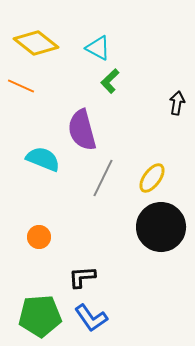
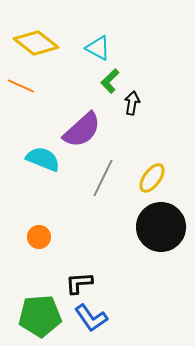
black arrow: moved 45 px left
purple semicircle: rotated 117 degrees counterclockwise
black L-shape: moved 3 px left, 6 px down
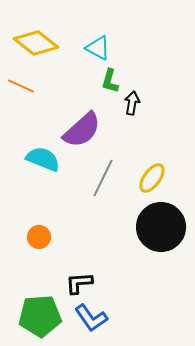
green L-shape: rotated 30 degrees counterclockwise
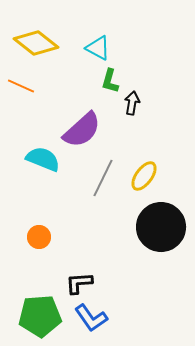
yellow ellipse: moved 8 px left, 2 px up
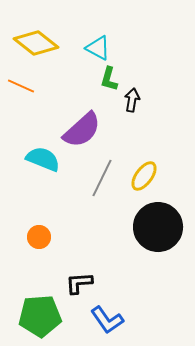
green L-shape: moved 1 px left, 2 px up
black arrow: moved 3 px up
gray line: moved 1 px left
black circle: moved 3 px left
blue L-shape: moved 16 px right, 2 px down
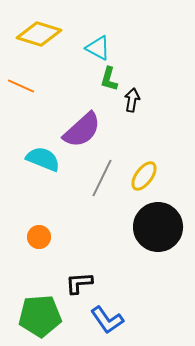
yellow diamond: moved 3 px right, 9 px up; rotated 21 degrees counterclockwise
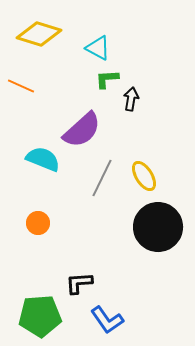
green L-shape: moved 2 px left; rotated 70 degrees clockwise
black arrow: moved 1 px left, 1 px up
yellow ellipse: rotated 68 degrees counterclockwise
orange circle: moved 1 px left, 14 px up
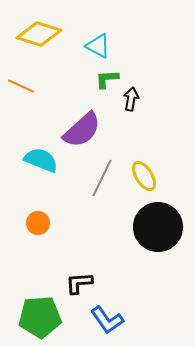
cyan triangle: moved 2 px up
cyan semicircle: moved 2 px left, 1 px down
green pentagon: moved 1 px down
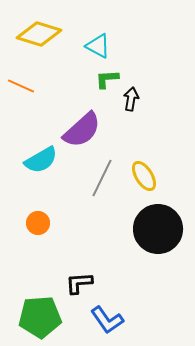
cyan semicircle: rotated 128 degrees clockwise
black circle: moved 2 px down
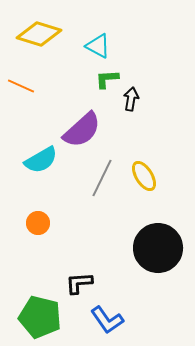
black circle: moved 19 px down
green pentagon: rotated 18 degrees clockwise
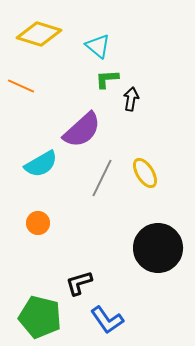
cyan triangle: rotated 12 degrees clockwise
cyan semicircle: moved 4 px down
yellow ellipse: moved 1 px right, 3 px up
black L-shape: rotated 12 degrees counterclockwise
